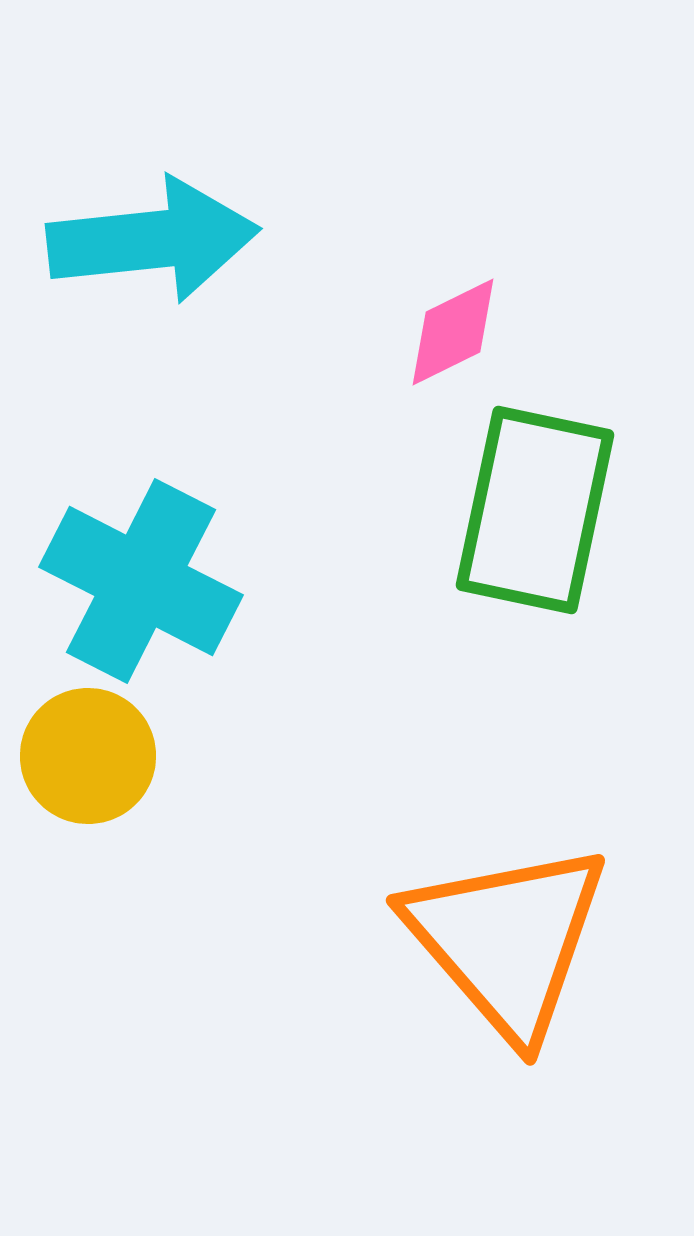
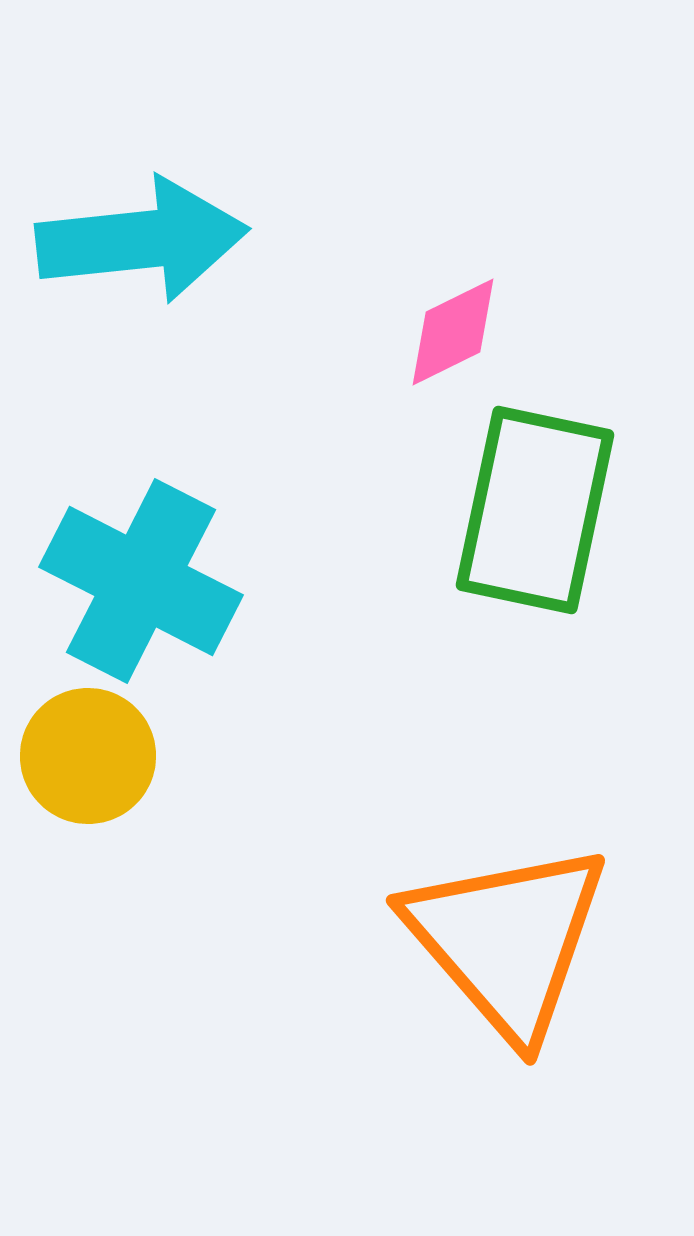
cyan arrow: moved 11 px left
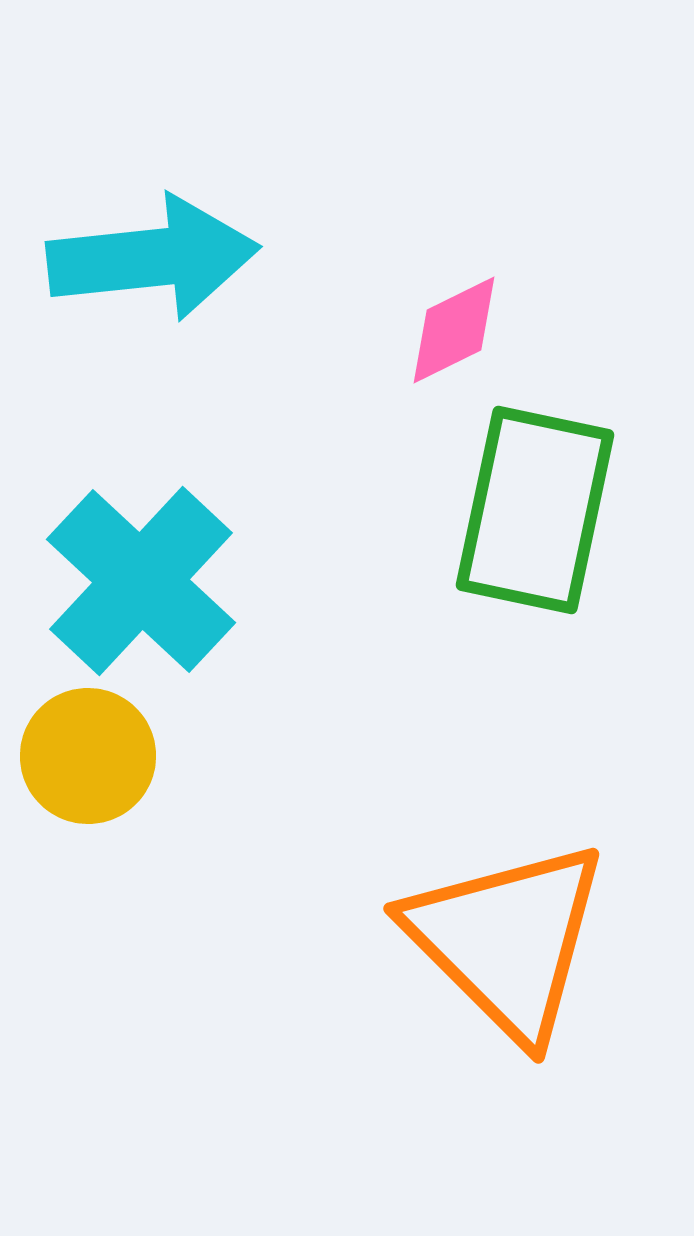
cyan arrow: moved 11 px right, 18 px down
pink diamond: moved 1 px right, 2 px up
cyan cross: rotated 16 degrees clockwise
orange triangle: rotated 4 degrees counterclockwise
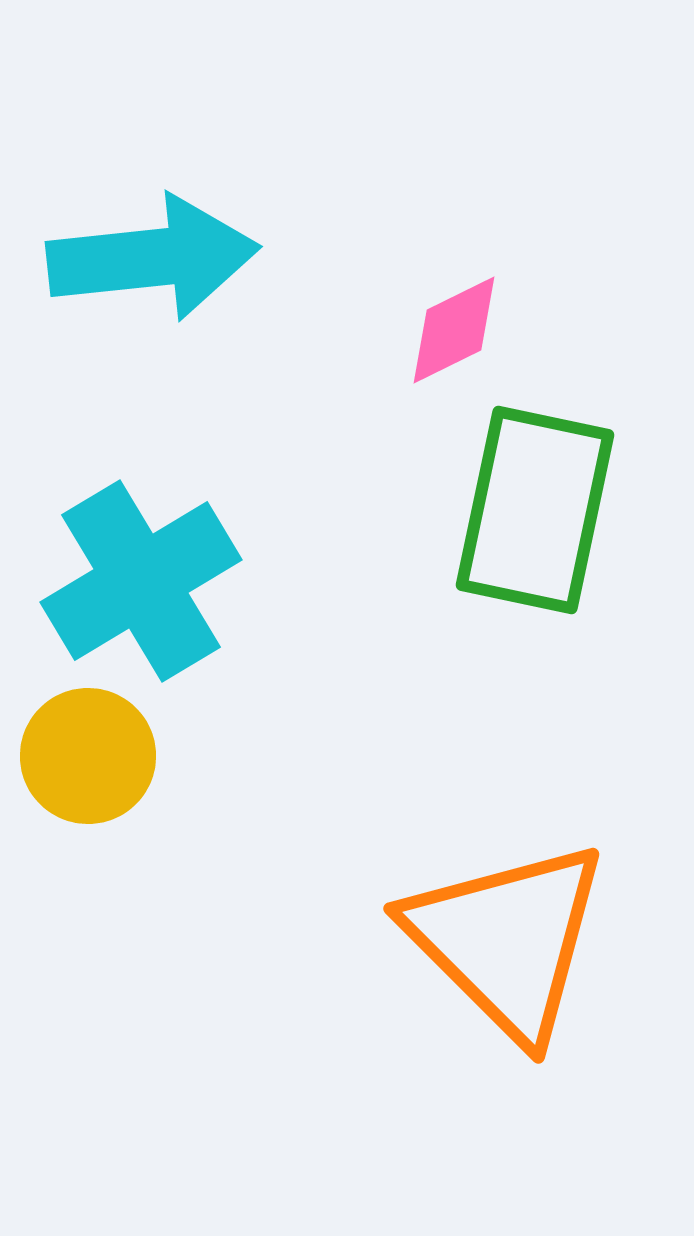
cyan cross: rotated 16 degrees clockwise
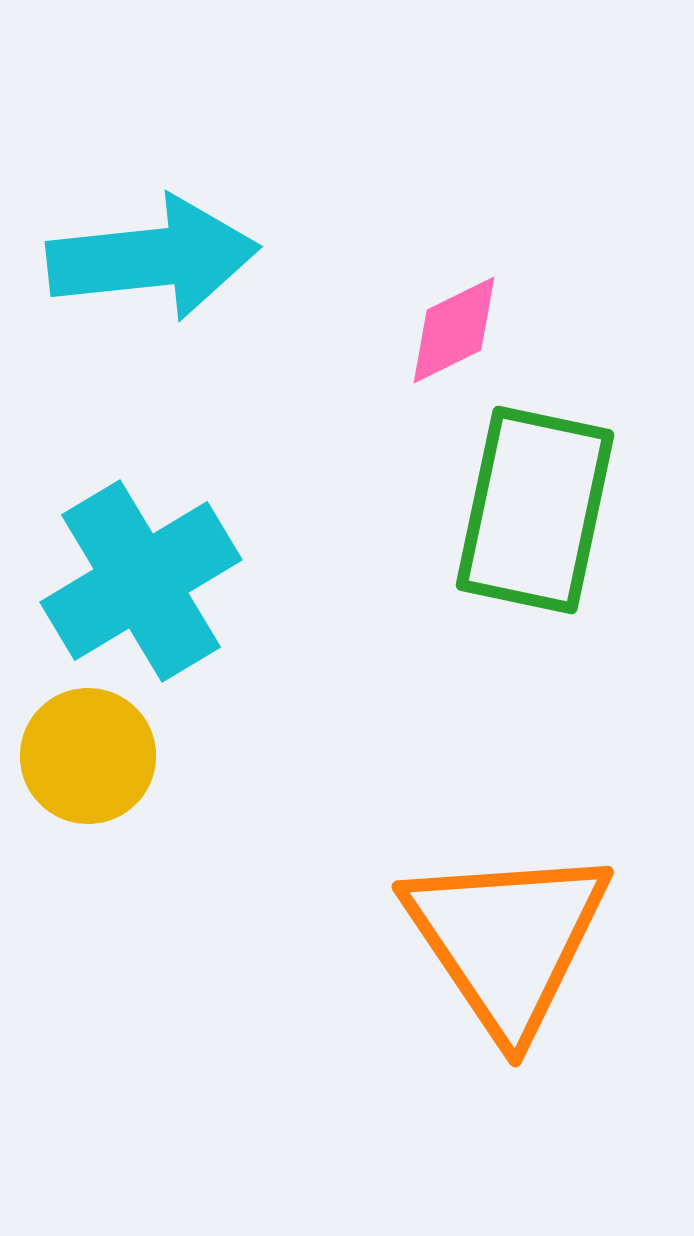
orange triangle: rotated 11 degrees clockwise
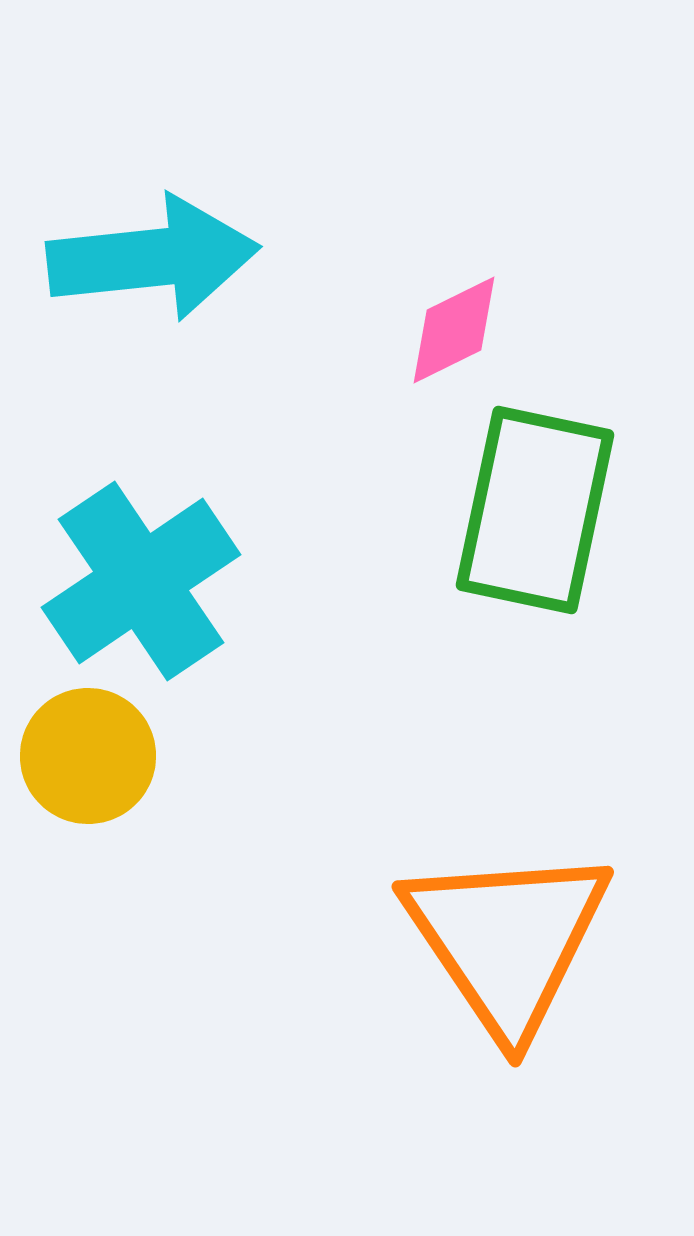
cyan cross: rotated 3 degrees counterclockwise
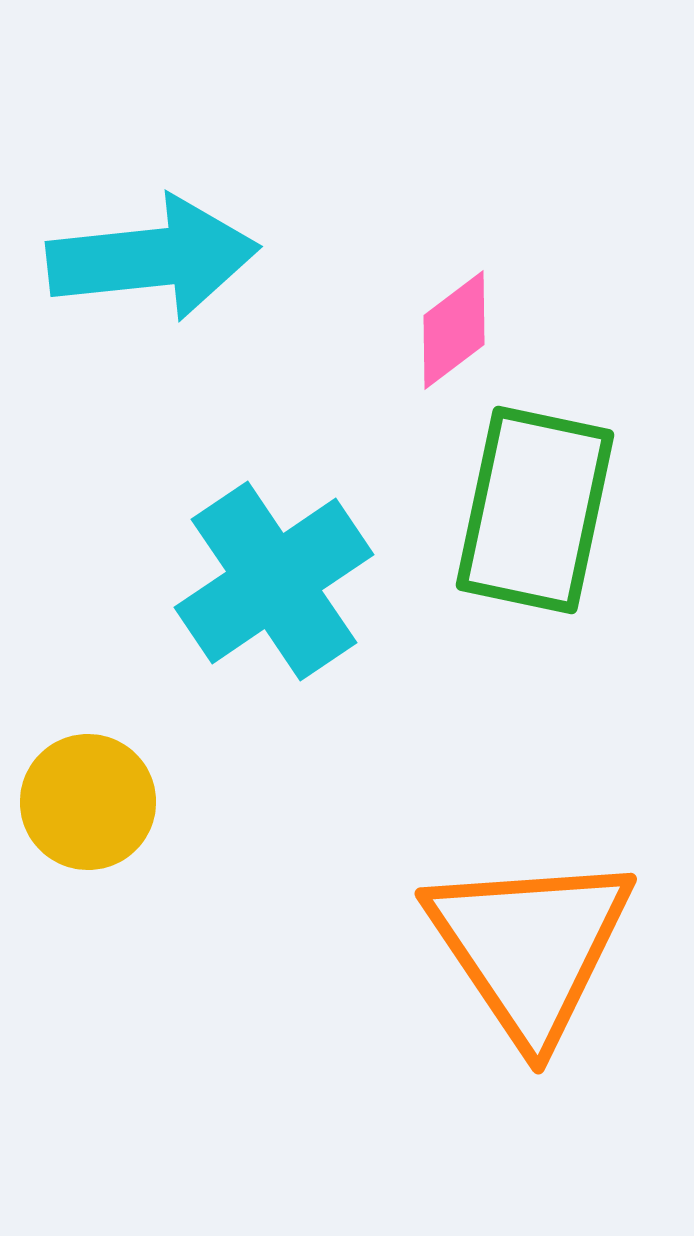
pink diamond: rotated 11 degrees counterclockwise
cyan cross: moved 133 px right
yellow circle: moved 46 px down
orange triangle: moved 23 px right, 7 px down
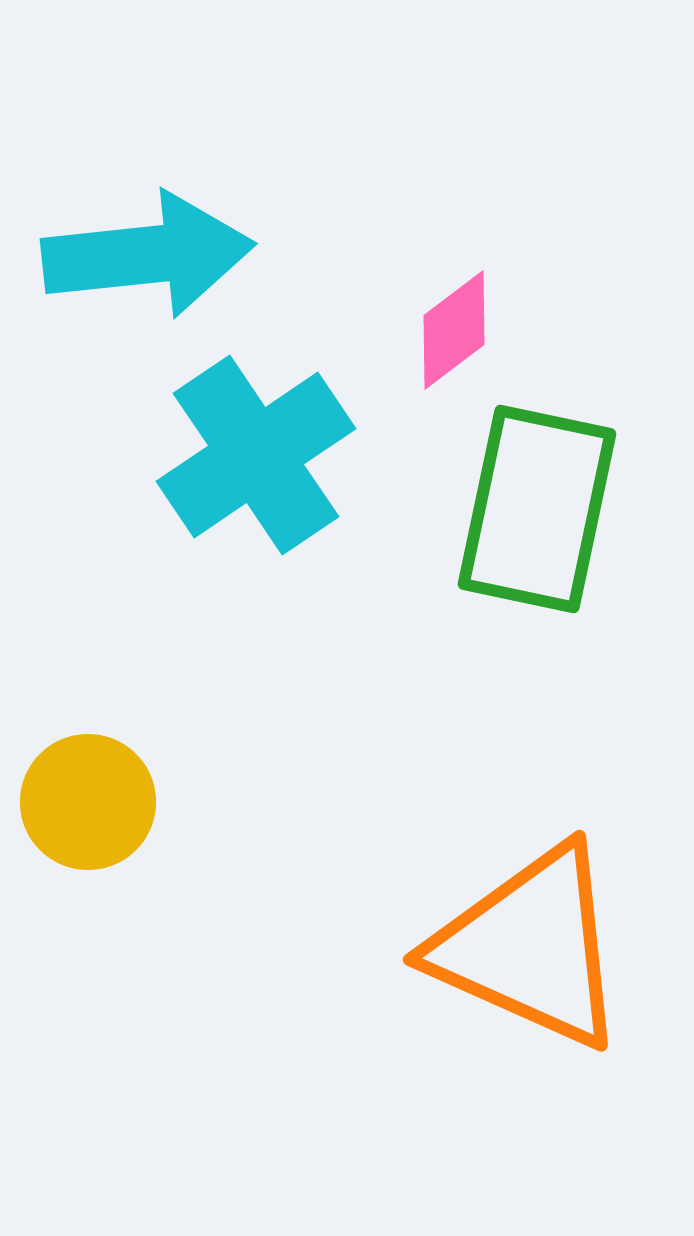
cyan arrow: moved 5 px left, 3 px up
green rectangle: moved 2 px right, 1 px up
cyan cross: moved 18 px left, 126 px up
orange triangle: rotated 32 degrees counterclockwise
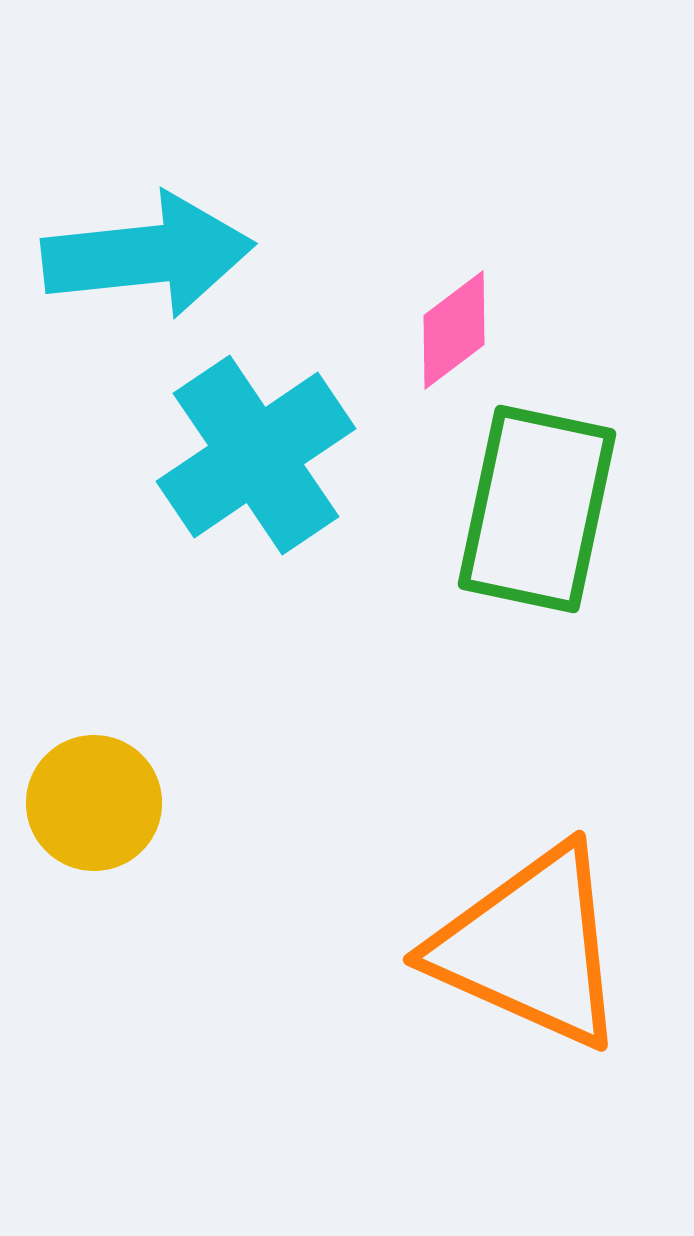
yellow circle: moved 6 px right, 1 px down
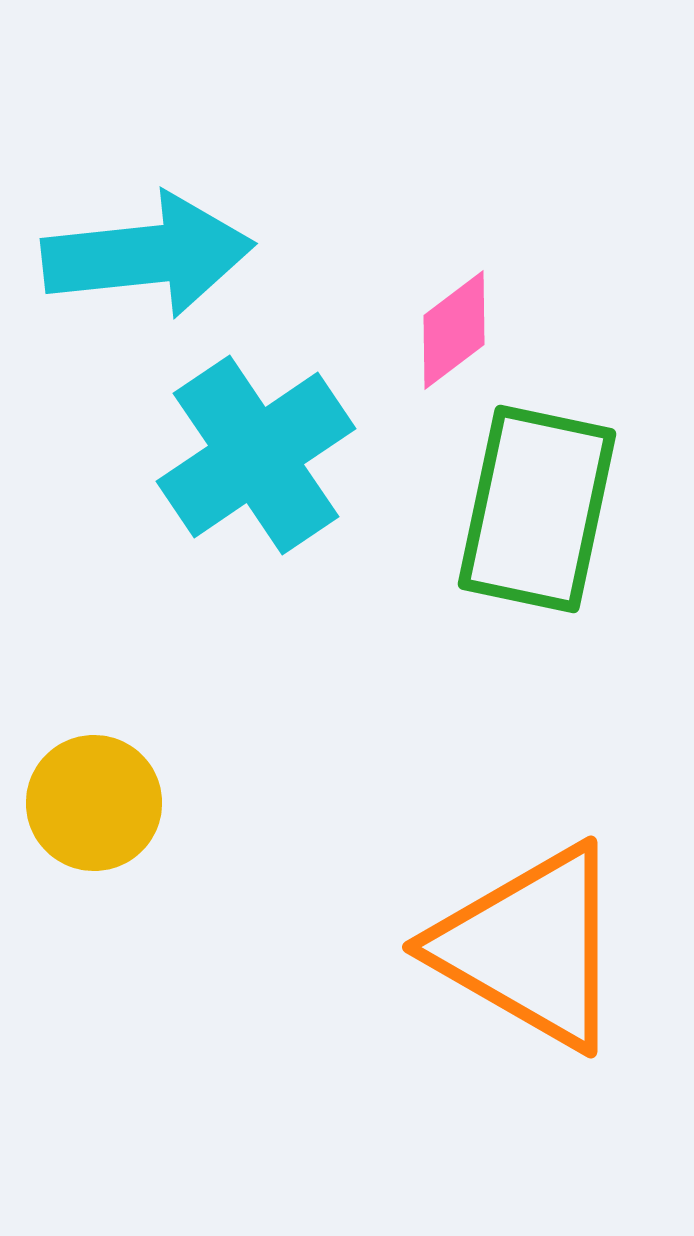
orange triangle: rotated 6 degrees clockwise
